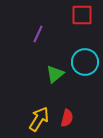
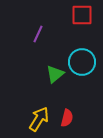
cyan circle: moved 3 px left
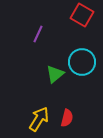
red square: rotated 30 degrees clockwise
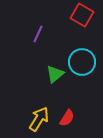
red semicircle: rotated 18 degrees clockwise
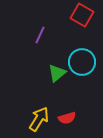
purple line: moved 2 px right, 1 px down
green triangle: moved 2 px right, 1 px up
red semicircle: rotated 42 degrees clockwise
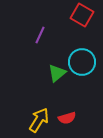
yellow arrow: moved 1 px down
